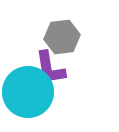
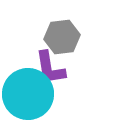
cyan circle: moved 2 px down
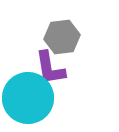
cyan circle: moved 4 px down
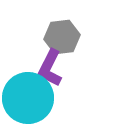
purple L-shape: rotated 36 degrees clockwise
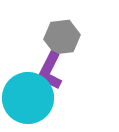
purple L-shape: moved 3 px down
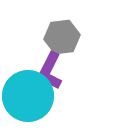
cyan circle: moved 2 px up
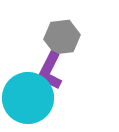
cyan circle: moved 2 px down
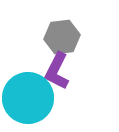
purple L-shape: moved 7 px right
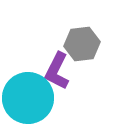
gray hexagon: moved 20 px right, 7 px down
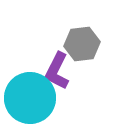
cyan circle: moved 2 px right
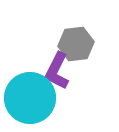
gray hexagon: moved 6 px left
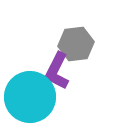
cyan circle: moved 1 px up
